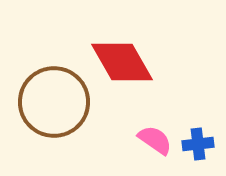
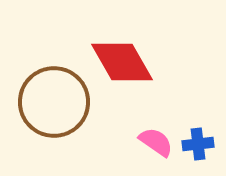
pink semicircle: moved 1 px right, 2 px down
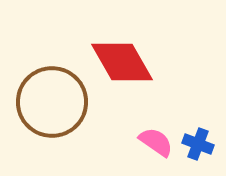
brown circle: moved 2 px left
blue cross: rotated 28 degrees clockwise
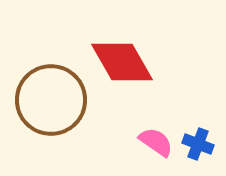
brown circle: moved 1 px left, 2 px up
